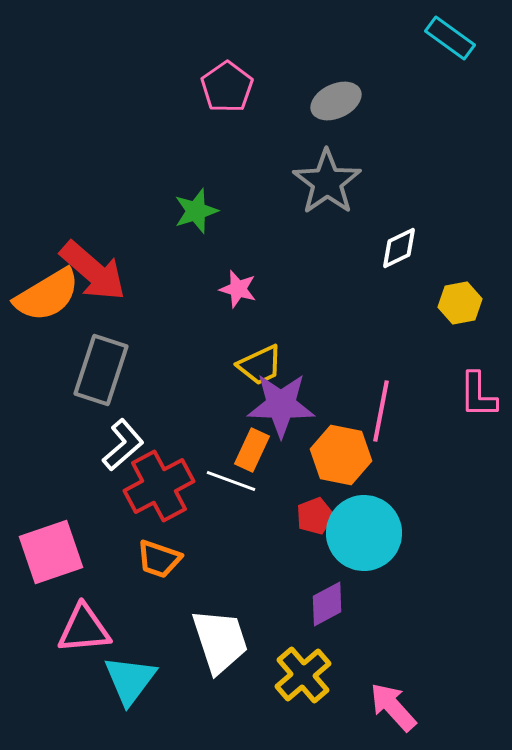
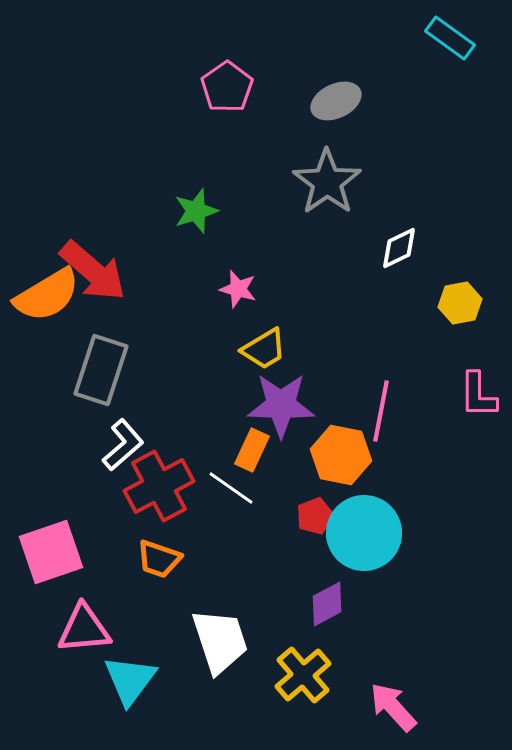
yellow trapezoid: moved 4 px right, 16 px up; rotated 6 degrees counterclockwise
white line: moved 7 px down; rotated 15 degrees clockwise
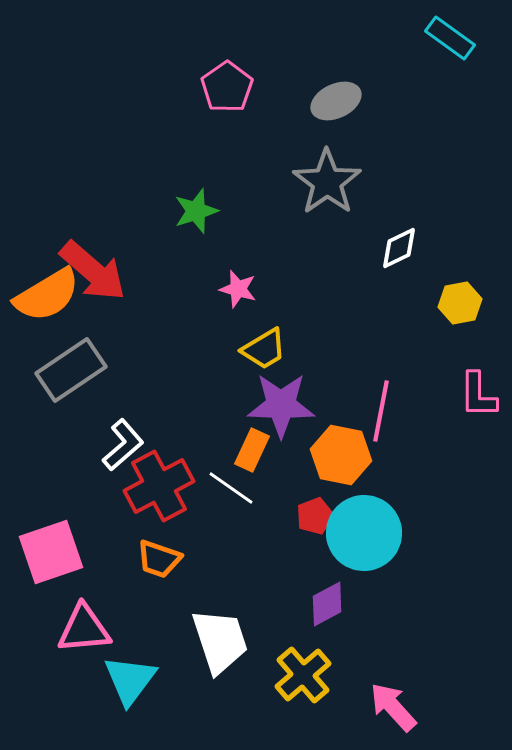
gray rectangle: moved 30 px left; rotated 38 degrees clockwise
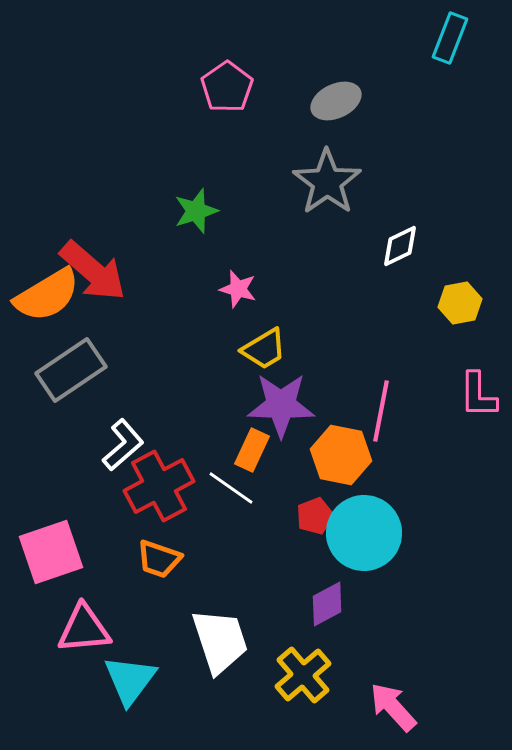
cyan rectangle: rotated 75 degrees clockwise
white diamond: moved 1 px right, 2 px up
